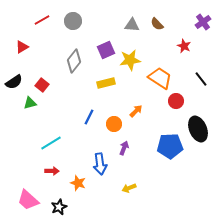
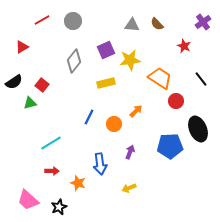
purple arrow: moved 6 px right, 4 px down
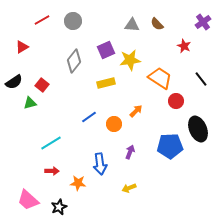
blue line: rotated 28 degrees clockwise
orange star: rotated 14 degrees counterclockwise
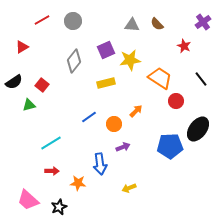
green triangle: moved 1 px left, 2 px down
black ellipse: rotated 60 degrees clockwise
purple arrow: moved 7 px left, 5 px up; rotated 48 degrees clockwise
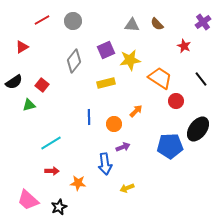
blue line: rotated 56 degrees counterclockwise
blue arrow: moved 5 px right
yellow arrow: moved 2 px left
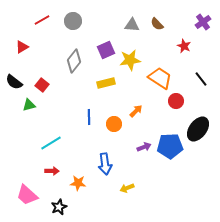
black semicircle: rotated 72 degrees clockwise
purple arrow: moved 21 px right
pink trapezoid: moved 1 px left, 5 px up
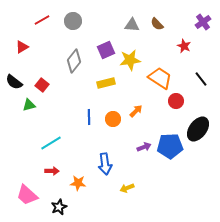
orange circle: moved 1 px left, 5 px up
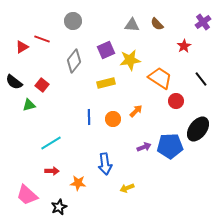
red line: moved 19 px down; rotated 49 degrees clockwise
red star: rotated 16 degrees clockwise
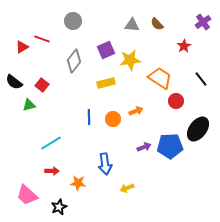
orange arrow: rotated 24 degrees clockwise
